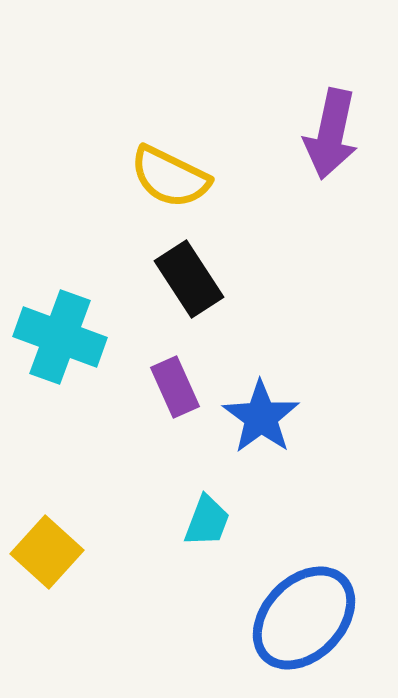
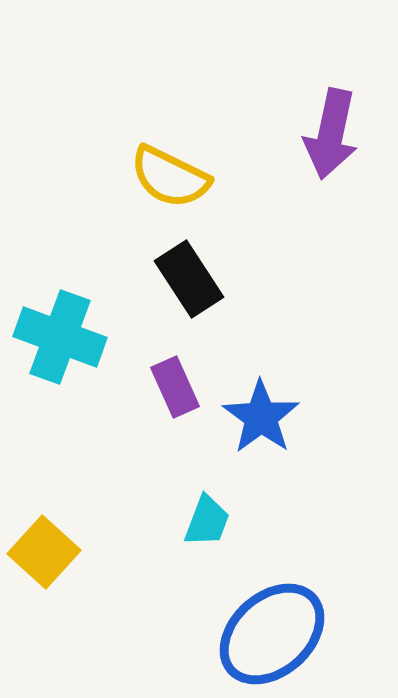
yellow square: moved 3 px left
blue ellipse: moved 32 px left, 16 px down; rotated 4 degrees clockwise
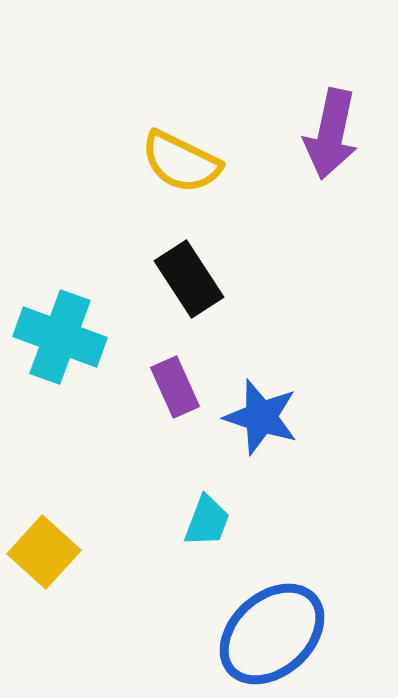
yellow semicircle: moved 11 px right, 15 px up
blue star: rotated 18 degrees counterclockwise
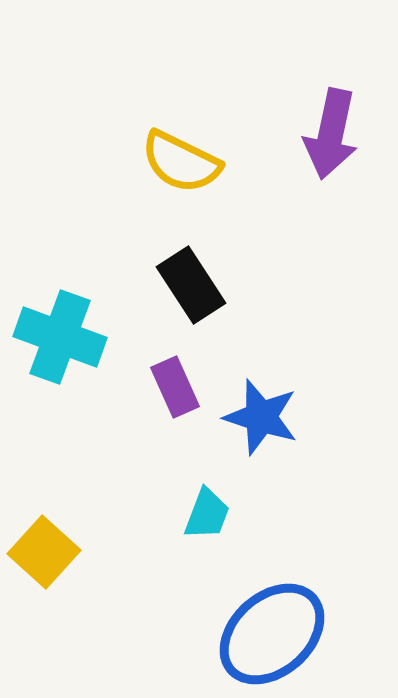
black rectangle: moved 2 px right, 6 px down
cyan trapezoid: moved 7 px up
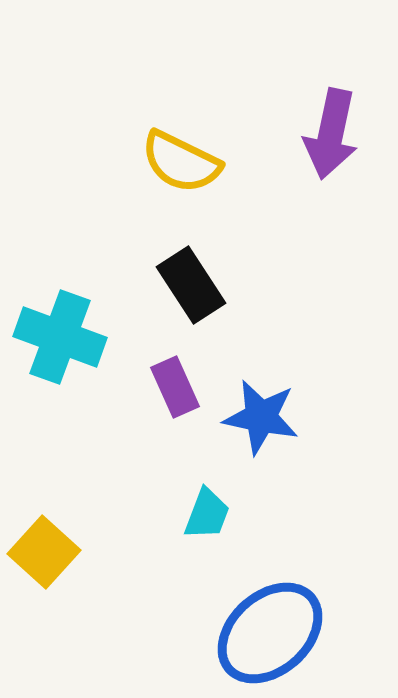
blue star: rotated 6 degrees counterclockwise
blue ellipse: moved 2 px left, 1 px up
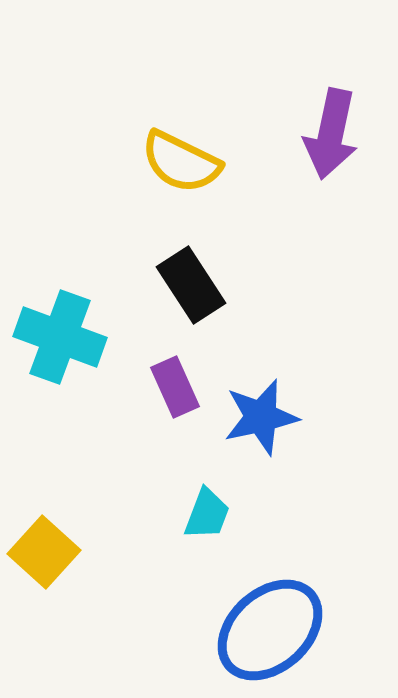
blue star: rotated 24 degrees counterclockwise
blue ellipse: moved 3 px up
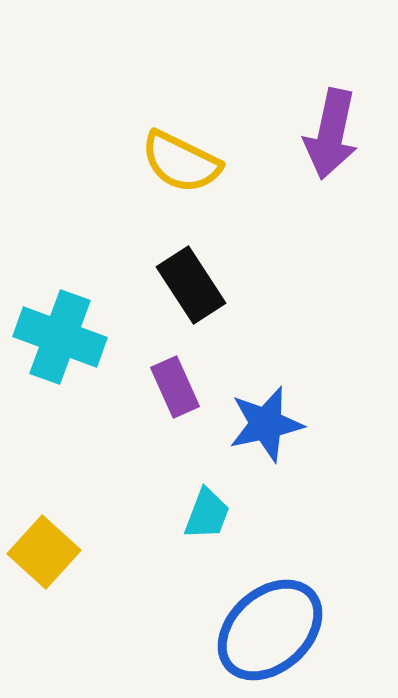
blue star: moved 5 px right, 7 px down
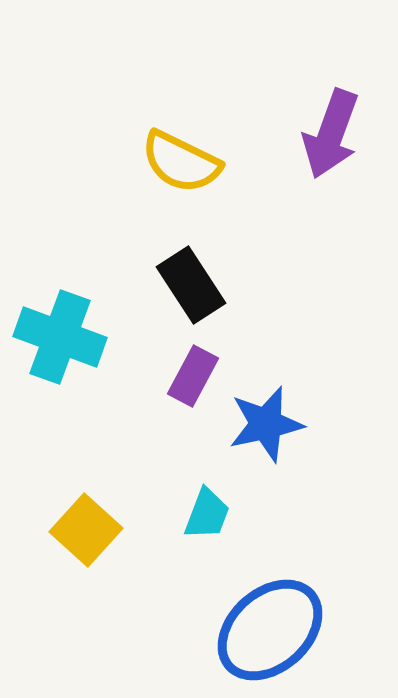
purple arrow: rotated 8 degrees clockwise
purple rectangle: moved 18 px right, 11 px up; rotated 52 degrees clockwise
yellow square: moved 42 px right, 22 px up
